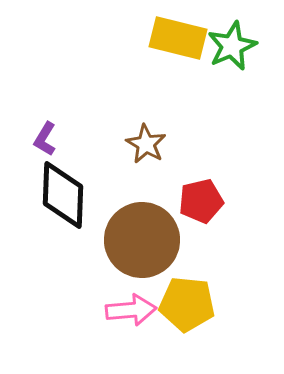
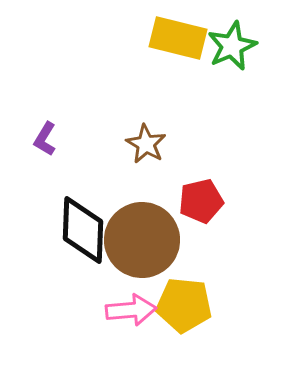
black diamond: moved 20 px right, 35 px down
yellow pentagon: moved 3 px left, 1 px down
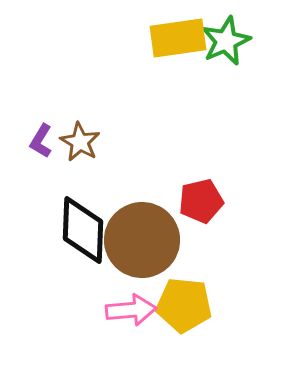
yellow rectangle: rotated 22 degrees counterclockwise
green star: moved 6 px left, 5 px up
purple L-shape: moved 4 px left, 2 px down
brown star: moved 66 px left, 2 px up
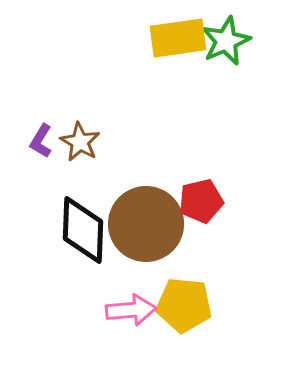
brown circle: moved 4 px right, 16 px up
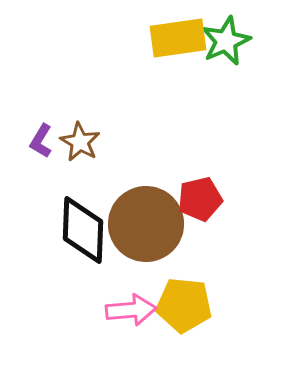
red pentagon: moved 1 px left, 2 px up
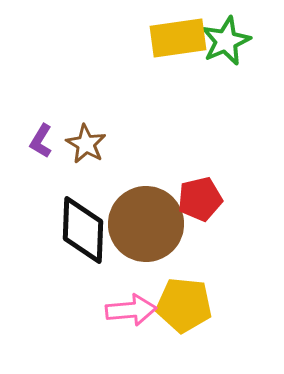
brown star: moved 6 px right, 2 px down
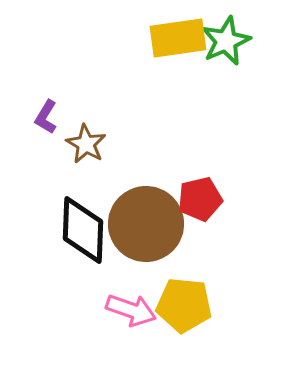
purple L-shape: moved 5 px right, 24 px up
pink arrow: rotated 24 degrees clockwise
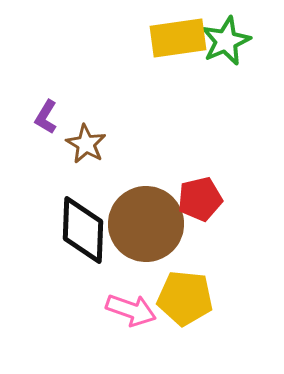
yellow pentagon: moved 1 px right, 7 px up
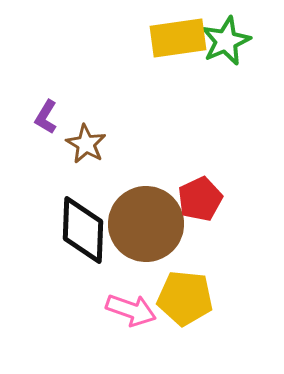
red pentagon: rotated 12 degrees counterclockwise
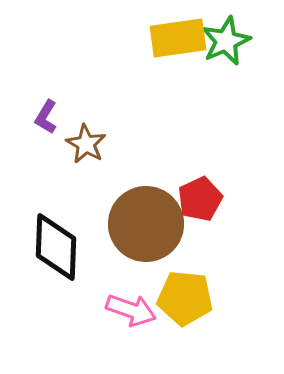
black diamond: moved 27 px left, 17 px down
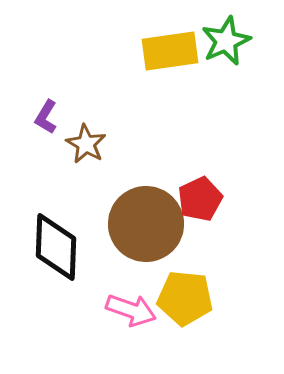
yellow rectangle: moved 8 px left, 13 px down
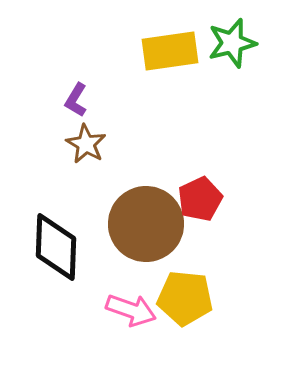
green star: moved 6 px right, 2 px down; rotated 9 degrees clockwise
purple L-shape: moved 30 px right, 17 px up
